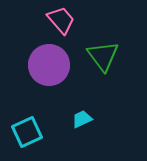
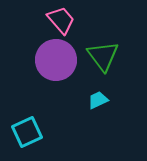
purple circle: moved 7 px right, 5 px up
cyan trapezoid: moved 16 px right, 19 px up
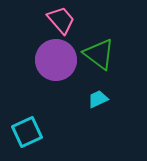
green triangle: moved 4 px left, 2 px up; rotated 16 degrees counterclockwise
cyan trapezoid: moved 1 px up
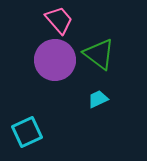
pink trapezoid: moved 2 px left
purple circle: moved 1 px left
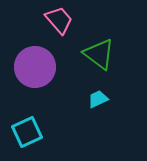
purple circle: moved 20 px left, 7 px down
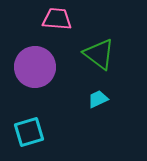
pink trapezoid: moved 2 px left, 1 px up; rotated 44 degrees counterclockwise
cyan square: moved 2 px right; rotated 8 degrees clockwise
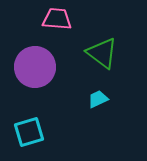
green triangle: moved 3 px right, 1 px up
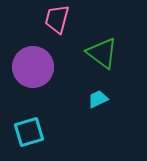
pink trapezoid: rotated 80 degrees counterclockwise
purple circle: moved 2 px left
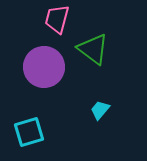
green triangle: moved 9 px left, 4 px up
purple circle: moved 11 px right
cyan trapezoid: moved 2 px right, 11 px down; rotated 25 degrees counterclockwise
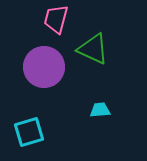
pink trapezoid: moved 1 px left
green triangle: rotated 12 degrees counterclockwise
cyan trapezoid: rotated 45 degrees clockwise
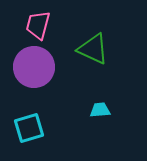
pink trapezoid: moved 18 px left, 6 px down
purple circle: moved 10 px left
cyan square: moved 4 px up
